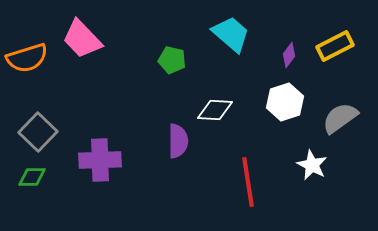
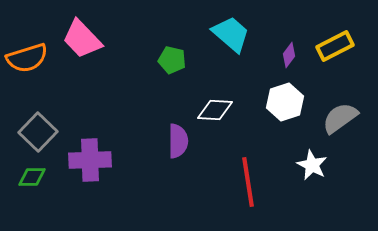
purple cross: moved 10 px left
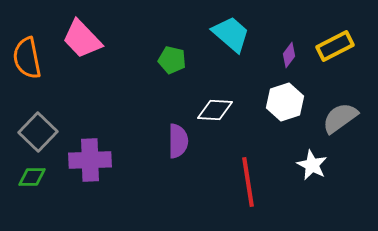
orange semicircle: rotated 96 degrees clockwise
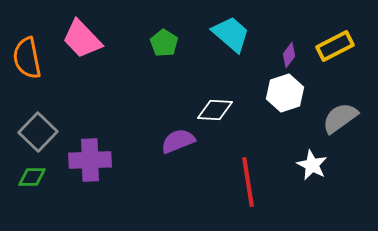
green pentagon: moved 8 px left, 17 px up; rotated 20 degrees clockwise
white hexagon: moved 9 px up
purple semicircle: rotated 112 degrees counterclockwise
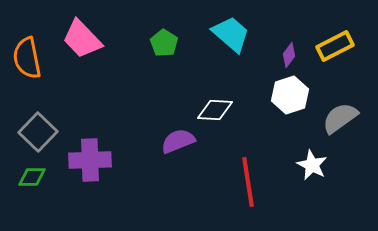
white hexagon: moved 5 px right, 2 px down
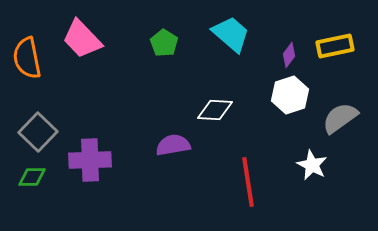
yellow rectangle: rotated 15 degrees clockwise
purple semicircle: moved 5 px left, 4 px down; rotated 12 degrees clockwise
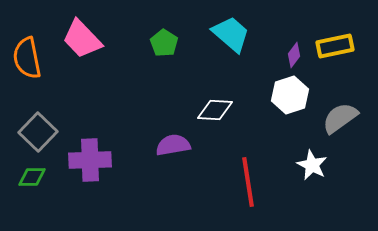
purple diamond: moved 5 px right
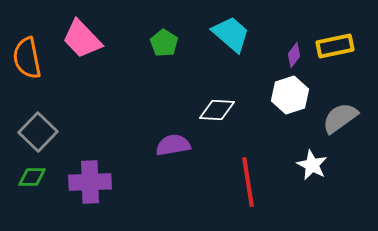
white diamond: moved 2 px right
purple cross: moved 22 px down
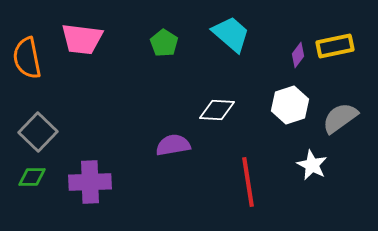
pink trapezoid: rotated 39 degrees counterclockwise
purple diamond: moved 4 px right
white hexagon: moved 10 px down
